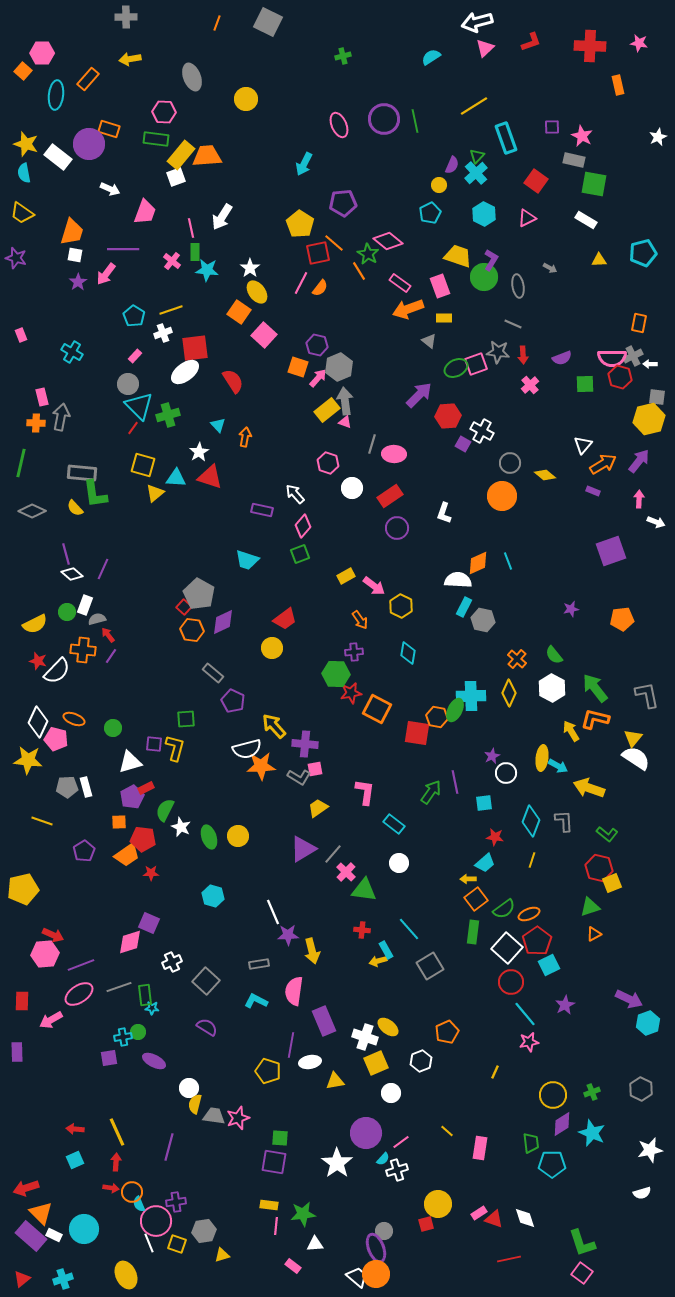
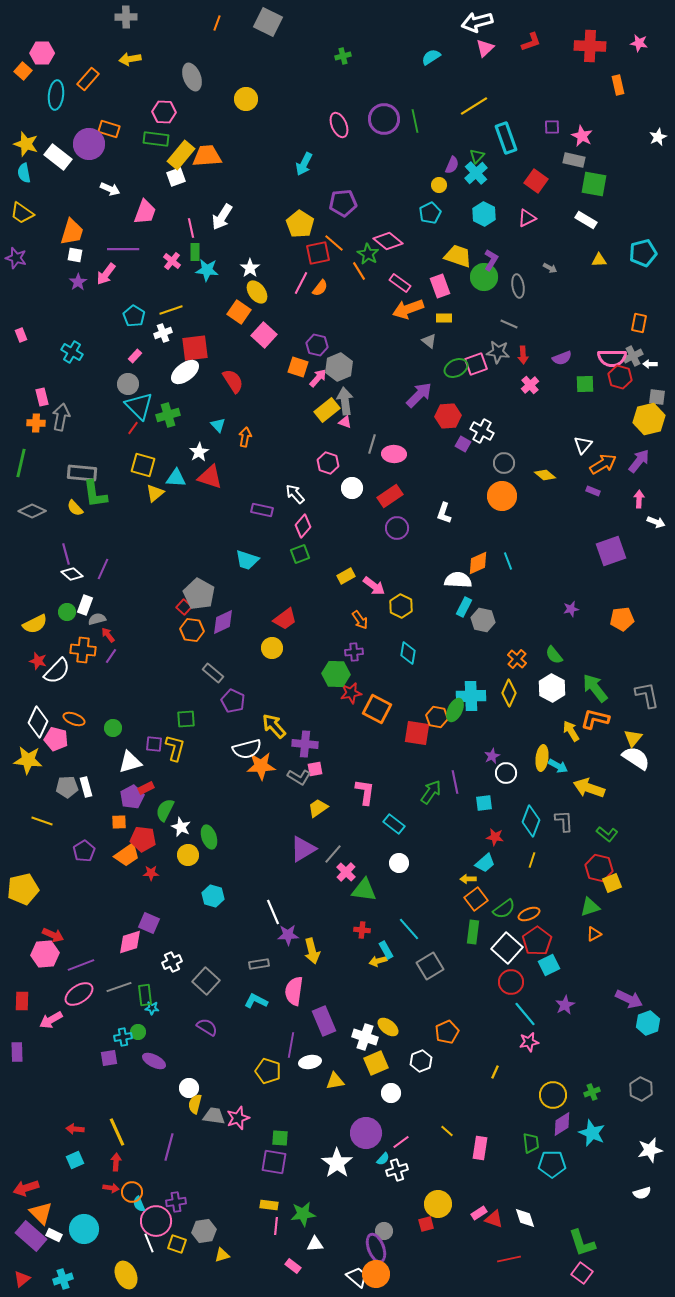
gray line at (513, 324): moved 4 px left
gray circle at (510, 463): moved 6 px left
yellow circle at (238, 836): moved 50 px left, 19 px down
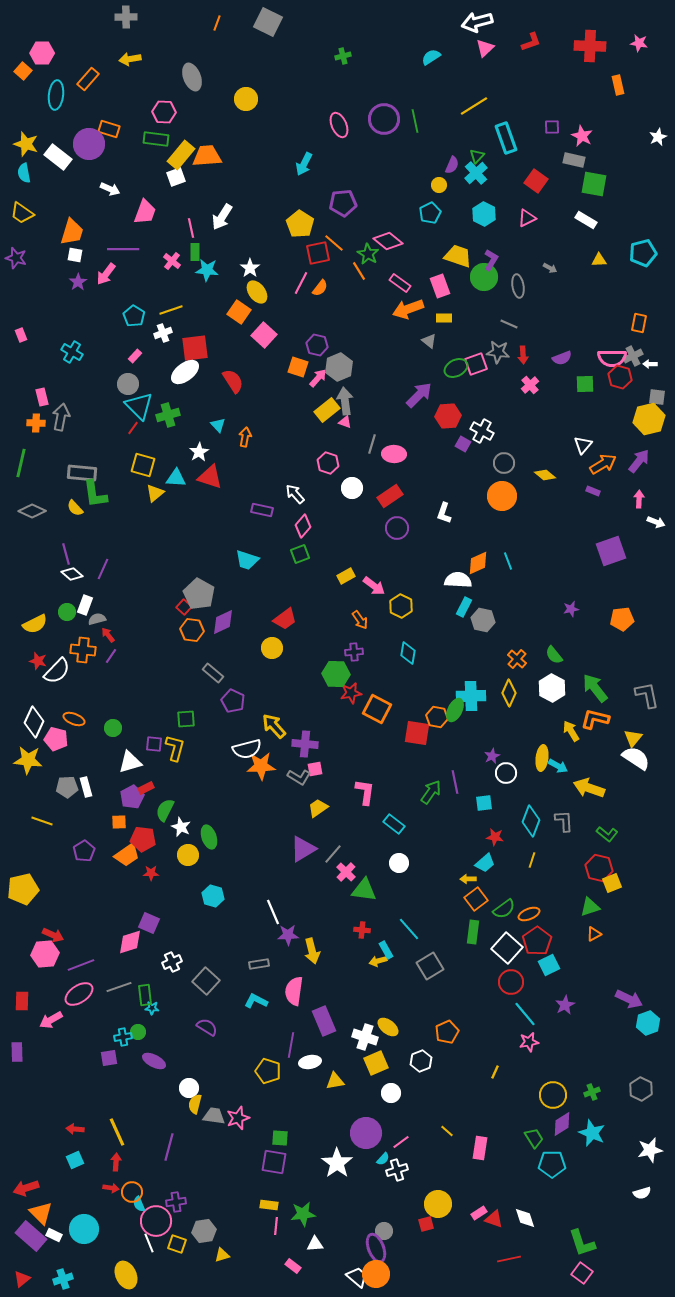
white diamond at (38, 722): moved 4 px left
green trapezoid at (531, 1143): moved 3 px right, 5 px up; rotated 25 degrees counterclockwise
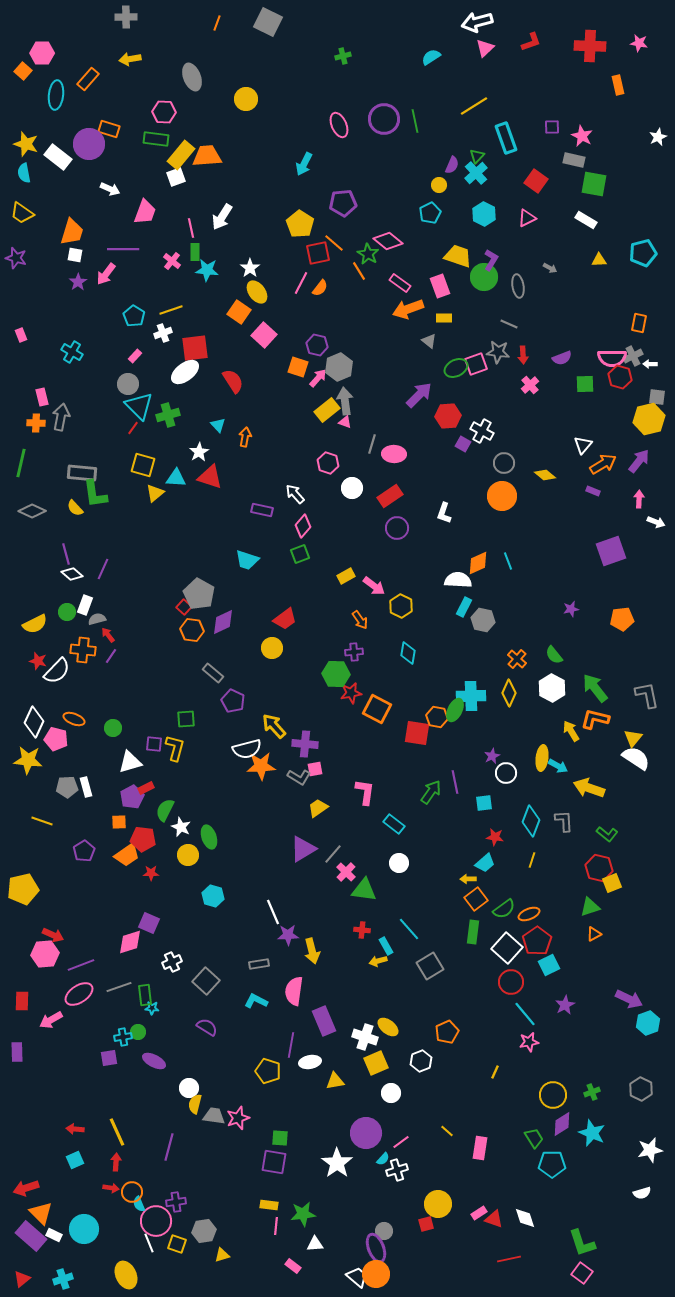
cyan rectangle at (386, 950): moved 4 px up
